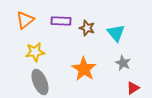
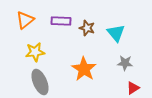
gray star: moved 2 px right; rotated 21 degrees counterclockwise
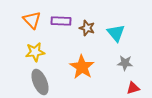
orange triangle: moved 7 px right; rotated 36 degrees counterclockwise
orange star: moved 2 px left, 2 px up
red triangle: rotated 16 degrees clockwise
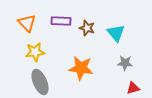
orange triangle: moved 5 px left, 3 px down
orange star: moved 1 px left, 1 px down; rotated 25 degrees counterclockwise
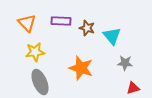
cyan triangle: moved 4 px left, 3 px down
orange star: rotated 10 degrees clockwise
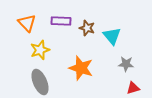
yellow star: moved 5 px right, 2 px up; rotated 12 degrees counterclockwise
gray star: moved 1 px right, 1 px down
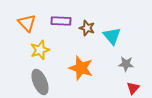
red triangle: rotated 32 degrees counterclockwise
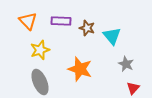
orange triangle: moved 1 px right, 2 px up
gray star: rotated 21 degrees clockwise
orange star: moved 1 px left, 1 px down
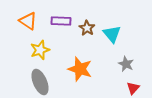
orange triangle: rotated 12 degrees counterclockwise
brown star: rotated 14 degrees clockwise
cyan triangle: moved 2 px up
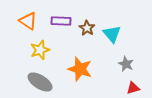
gray ellipse: rotated 35 degrees counterclockwise
red triangle: rotated 32 degrees clockwise
